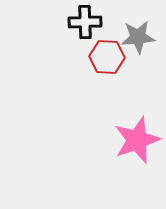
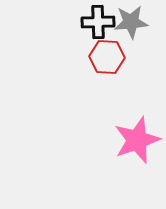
black cross: moved 13 px right
gray star: moved 7 px left, 15 px up
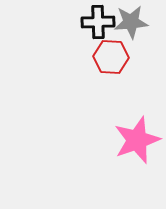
red hexagon: moved 4 px right
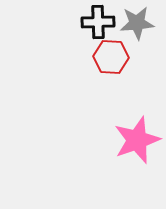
gray star: moved 6 px right, 1 px down
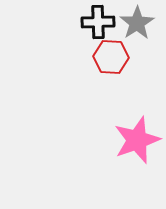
gray star: rotated 28 degrees counterclockwise
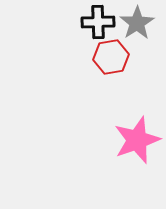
red hexagon: rotated 12 degrees counterclockwise
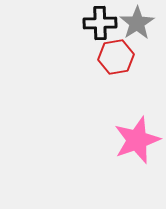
black cross: moved 2 px right, 1 px down
red hexagon: moved 5 px right
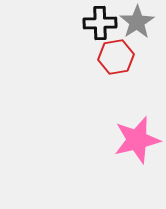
gray star: moved 1 px up
pink star: rotated 6 degrees clockwise
